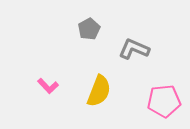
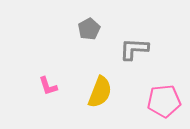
gray L-shape: rotated 20 degrees counterclockwise
pink L-shape: rotated 25 degrees clockwise
yellow semicircle: moved 1 px right, 1 px down
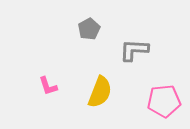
gray L-shape: moved 1 px down
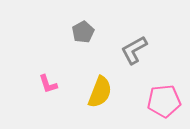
gray pentagon: moved 6 px left, 3 px down
gray L-shape: rotated 32 degrees counterclockwise
pink L-shape: moved 2 px up
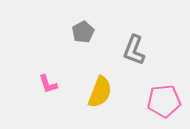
gray L-shape: rotated 40 degrees counterclockwise
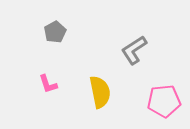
gray pentagon: moved 28 px left
gray L-shape: rotated 36 degrees clockwise
yellow semicircle: rotated 32 degrees counterclockwise
